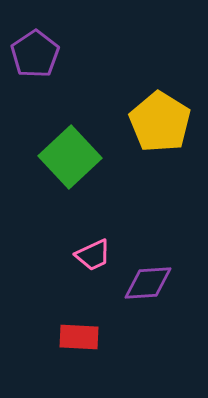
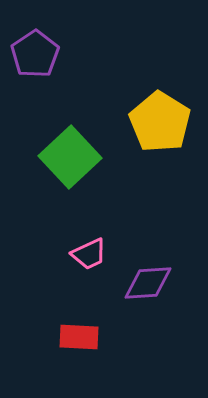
pink trapezoid: moved 4 px left, 1 px up
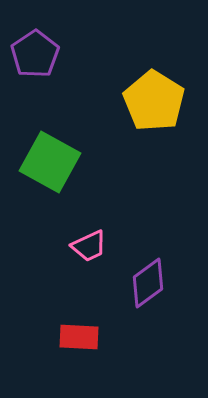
yellow pentagon: moved 6 px left, 21 px up
green square: moved 20 px left, 5 px down; rotated 18 degrees counterclockwise
pink trapezoid: moved 8 px up
purple diamond: rotated 33 degrees counterclockwise
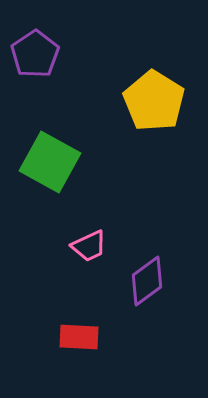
purple diamond: moved 1 px left, 2 px up
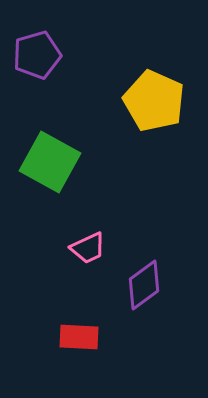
purple pentagon: moved 2 px right, 1 px down; rotated 18 degrees clockwise
yellow pentagon: rotated 8 degrees counterclockwise
pink trapezoid: moved 1 px left, 2 px down
purple diamond: moved 3 px left, 4 px down
